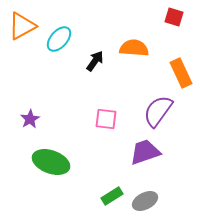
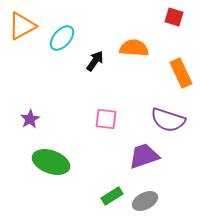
cyan ellipse: moved 3 px right, 1 px up
purple semicircle: moved 10 px right, 9 px down; rotated 108 degrees counterclockwise
purple trapezoid: moved 1 px left, 4 px down
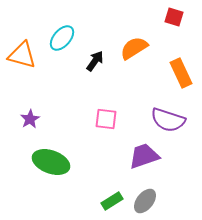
orange triangle: moved 29 px down; rotated 44 degrees clockwise
orange semicircle: rotated 36 degrees counterclockwise
green rectangle: moved 5 px down
gray ellipse: rotated 25 degrees counterclockwise
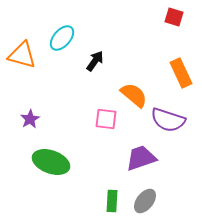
orange semicircle: moved 47 px down; rotated 72 degrees clockwise
purple trapezoid: moved 3 px left, 2 px down
green rectangle: rotated 55 degrees counterclockwise
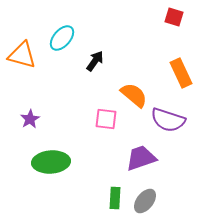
green ellipse: rotated 24 degrees counterclockwise
green rectangle: moved 3 px right, 3 px up
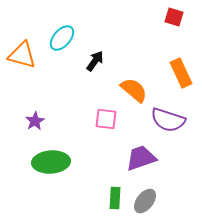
orange semicircle: moved 5 px up
purple star: moved 5 px right, 2 px down
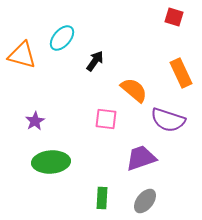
green rectangle: moved 13 px left
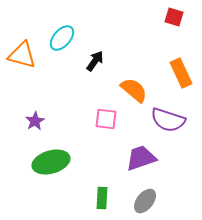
green ellipse: rotated 12 degrees counterclockwise
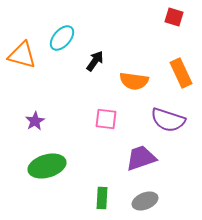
orange semicircle: moved 9 px up; rotated 148 degrees clockwise
green ellipse: moved 4 px left, 4 px down
gray ellipse: rotated 30 degrees clockwise
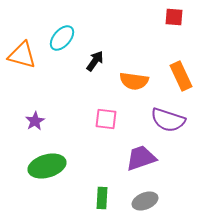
red square: rotated 12 degrees counterclockwise
orange rectangle: moved 3 px down
